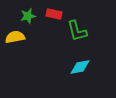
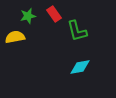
red rectangle: rotated 42 degrees clockwise
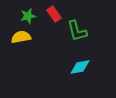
yellow semicircle: moved 6 px right
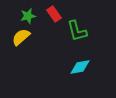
yellow semicircle: rotated 30 degrees counterclockwise
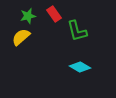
cyan diamond: rotated 40 degrees clockwise
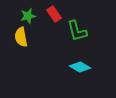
yellow semicircle: rotated 60 degrees counterclockwise
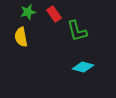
green star: moved 4 px up
cyan diamond: moved 3 px right; rotated 15 degrees counterclockwise
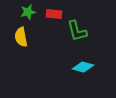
red rectangle: rotated 49 degrees counterclockwise
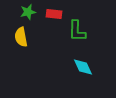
green L-shape: rotated 15 degrees clockwise
cyan diamond: rotated 50 degrees clockwise
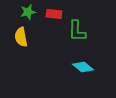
cyan diamond: rotated 25 degrees counterclockwise
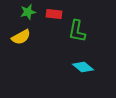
green L-shape: rotated 10 degrees clockwise
yellow semicircle: rotated 108 degrees counterclockwise
